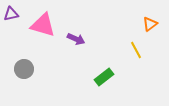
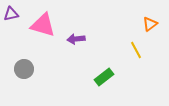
purple arrow: rotated 150 degrees clockwise
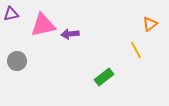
pink triangle: rotated 28 degrees counterclockwise
purple arrow: moved 6 px left, 5 px up
gray circle: moved 7 px left, 8 px up
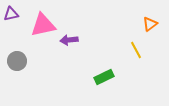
purple arrow: moved 1 px left, 6 px down
green rectangle: rotated 12 degrees clockwise
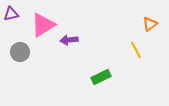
pink triangle: rotated 20 degrees counterclockwise
gray circle: moved 3 px right, 9 px up
green rectangle: moved 3 px left
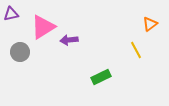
pink triangle: moved 2 px down
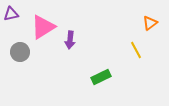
orange triangle: moved 1 px up
purple arrow: moved 1 px right; rotated 78 degrees counterclockwise
